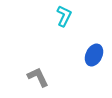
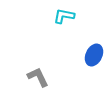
cyan L-shape: rotated 105 degrees counterclockwise
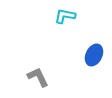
cyan L-shape: moved 1 px right
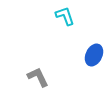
cyan L-shape: rotated 60 degrees clockwise
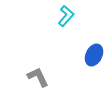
cyan L-shape: moved 1 px right; rotated 60 degrees clockwise
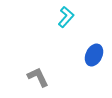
cyan L-shape: moved 1 px down
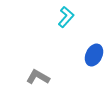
gray L-shape: rotated 35 degrees counterclockwise
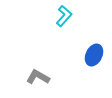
cyan L-shape: moved 2 px left, 1 px up
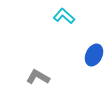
cyan L-shape: rotated 90 degrees counterclockwise
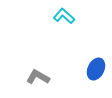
blue ellipse: moved 2 px right, 14 px down
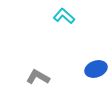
blue ellipse: rotated 45 degrees clockwise
